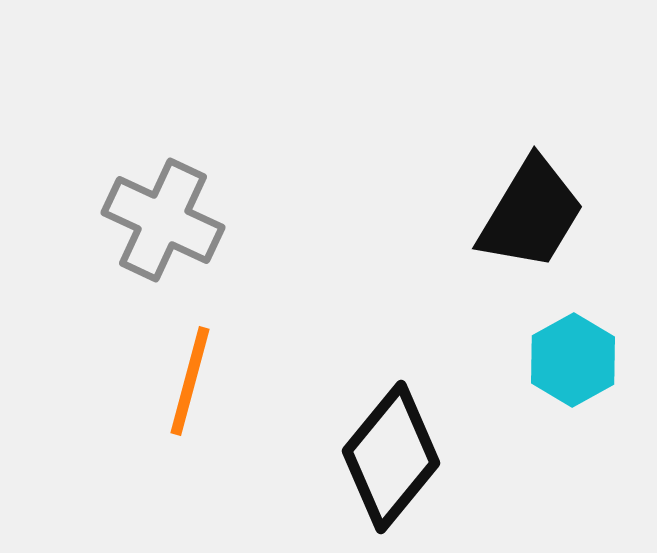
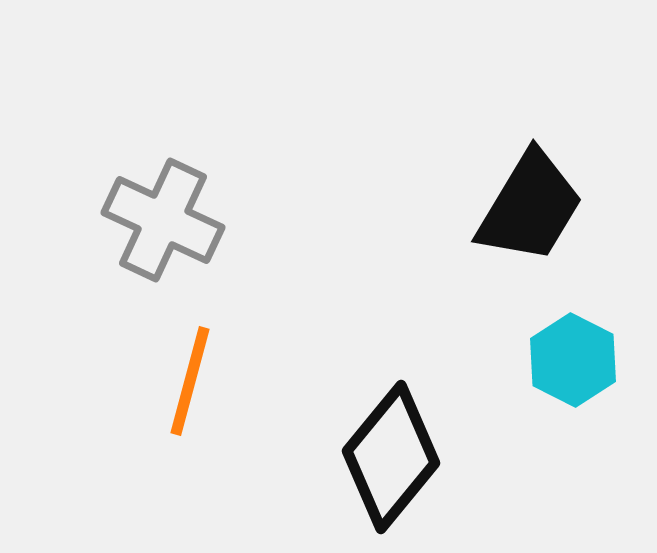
black trapezoid: moved 1 px left, 7 px up
cyan hexagon: rotated 4 degrees counterclockwise
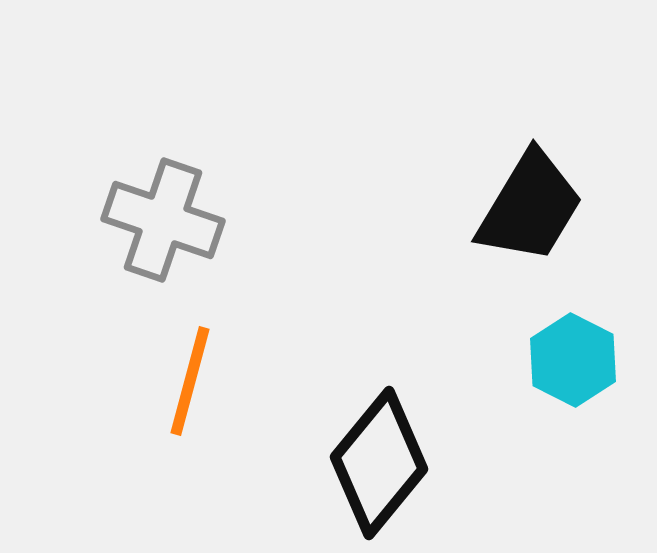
gray cross: rotated 6 degrees counterclockwise
black diamond: moved 12 px left, 6 px down
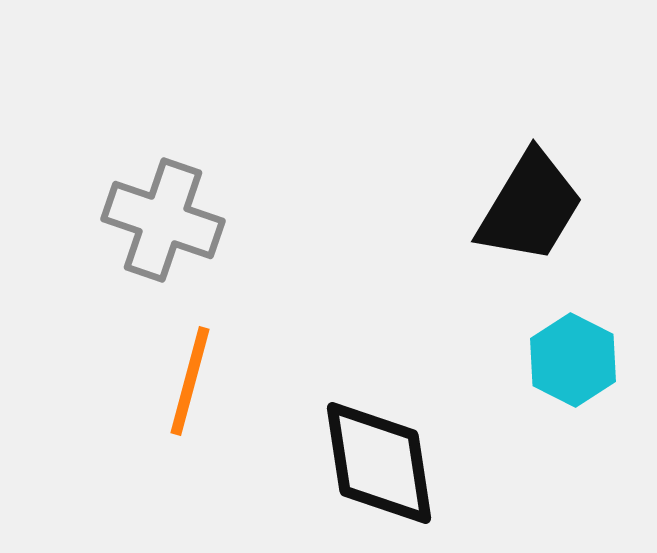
black diamond: rotated 48 degrees counterclockwise
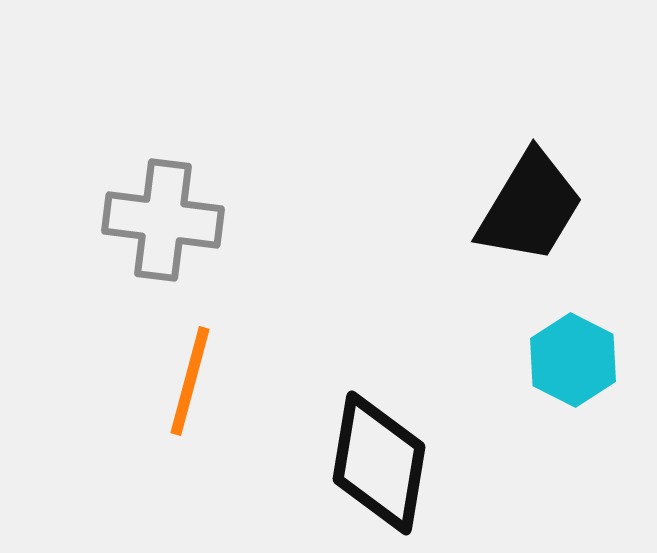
gray cross: rotated 12 degrees counterclockwise
black diamond: rotated 18 degrees clockwise
